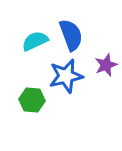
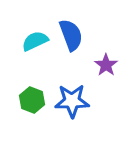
purple star: rotated 15 degrees counterclockwise
blue star: moved 6 px right, 25 px down; rotated 12 degrees clockwise
green hexagon: rotated 15 degrees clockwise
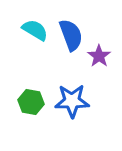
cyan semicircle: moved 11 px up; rotated 56 degrees clockwise
purple star: moved 7 px left, 9 px up
green hexagon: moved 1 px left, 2 px down; rotated 10 degrees counterclockwise
